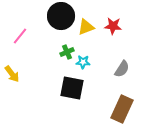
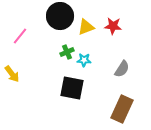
black circle: moved 1 px left
cyan star: moved 1 px right, 2 px up
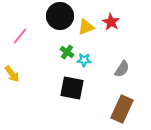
red star: moved 2 px left, 4 px up; rotated 24 degrees clockwise
green cross: rotated 32 degrees counterclockwise
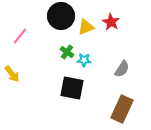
black circle: moved 1 px right
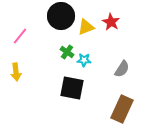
yellow arrow: moved 4 px right, 2 px up; rotated 30 degrees clockwise
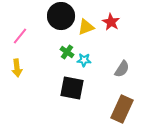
yellow arrow: moved 1 px right, 4 px up
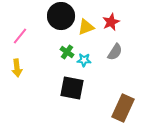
red star: rotated 18 degrees clockwise
gray semicircle: moved 7 px left, 17 px up
brown rectangle: moved 1 px right, 1 px up
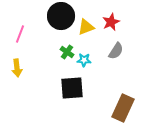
pink line: moved 2 px up; rotated 18 degrees counterclockwise
gray semicircle: moved 1 px right, 1 px up
black square: rotated 15 degrees counterclockwise
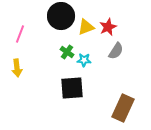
red star: moved 3 px left, 5 px down
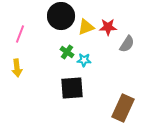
red star: rotated 24 degrees clockwise
gray semicircle: moved 11 px right, 7 px up
